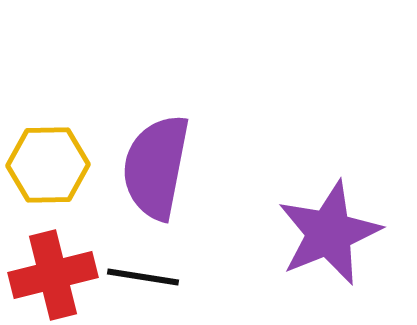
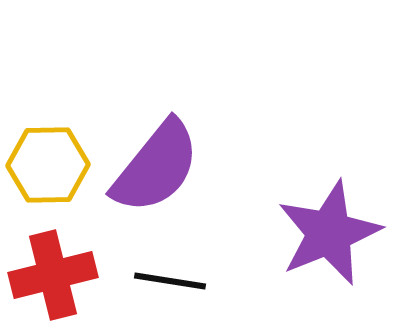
purple semicircle: rotated 152 degrees counterclockwise
black line: moved 27 px right, 4 px down
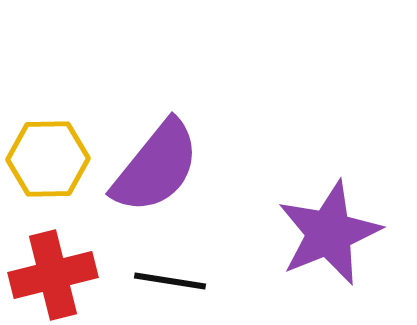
yellow hexagon: moved 6 px up
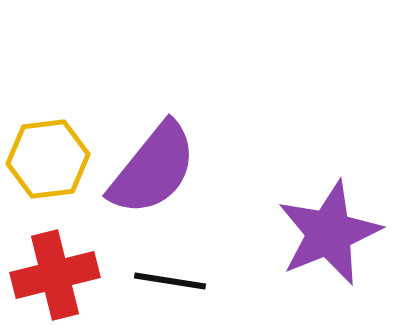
yellow hexagon: rotated 6 degrees counterclockwise
purple semicircle: moved 3 px left, 2 px down
red cross: moved 2 px right
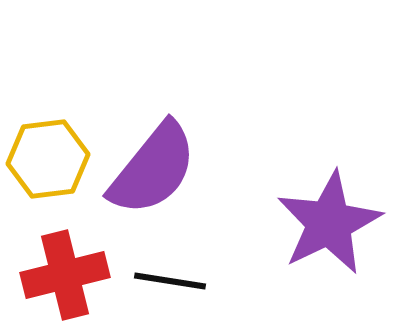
purple star: moved 10 px up; rotated 4 degrees counterclockwise
red cross: moved 10 px right
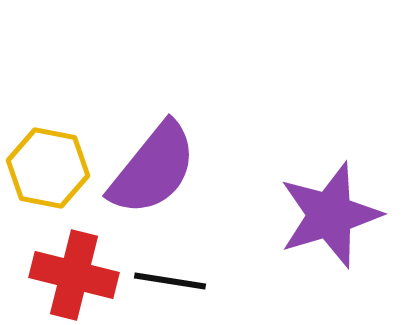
yellow hexagon: moved 9 px down; rotated 18 degrees clockwise
purple star: moved 1 px right, 8 px up; rotated 9 degrees clockwise
red cross: moved 9 px right; rotated 28 degrees clockwise
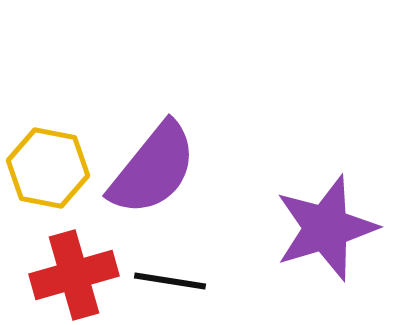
purple star: moved 4 px left, 13 px down
red cross: rotated 30 degrees counterclockwise
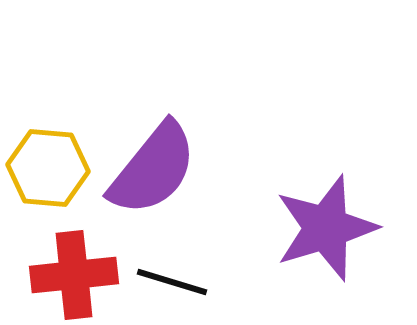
yellow hexagon: rotated 6 degrees counterclockwise
red cross: rotated 10 degrees clockwise
black line: moved 2 px right, 1 px down; rotated 8 degrees clockwise
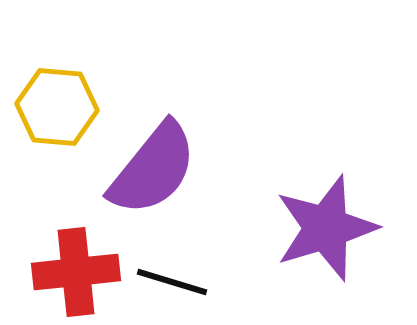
yellow hexagon: moved 9 px right, 61 px up
red cross: moved 2 px right, 3 px up
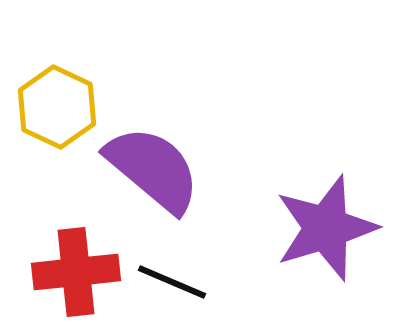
yellow hexagon: rotated 20 degrees clockwise
purple semicircle: rotated 89 degrees counterclockwise
black line: rotated 6 degrees clockwise
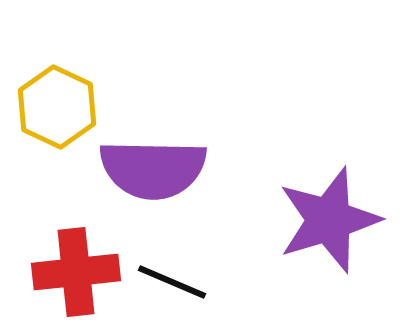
purple semicircle: rotated 141 degrees clockwise
purple star: moved 3 px right, 8 px up
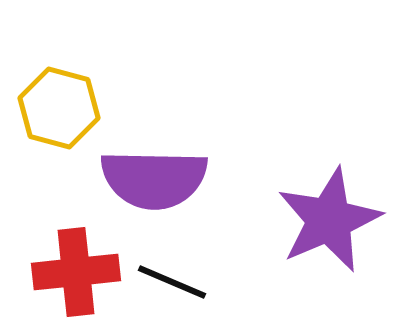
yellow hexagon: moved 2 px right, 1 px down; rotated 10 degrees counterclockwise
purple semicircle: moved 1 px right, 10 px down
purple star: rotated 6 degrees counterclockwise
